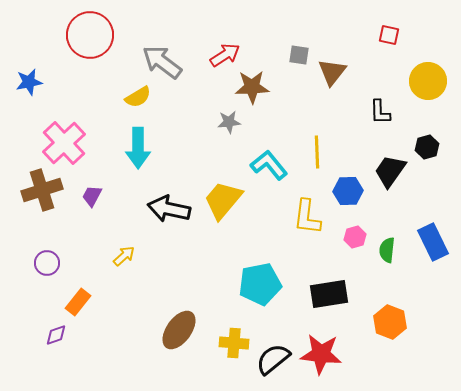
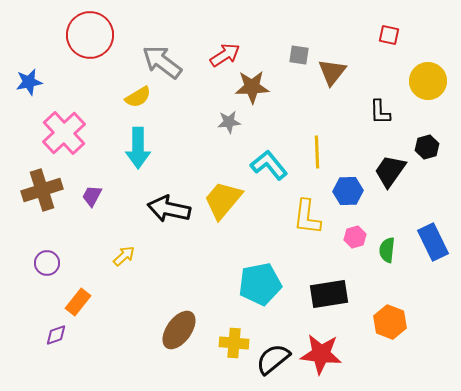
pink cross: moved 10 px up
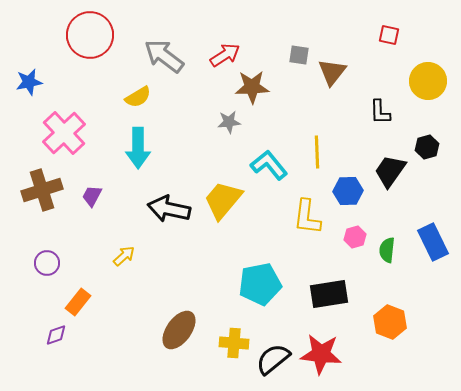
gray arrow: moved 2 px right, 6 px up
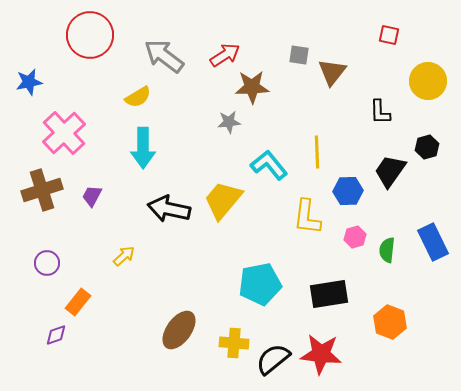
cyan arrow: moved 5 px right
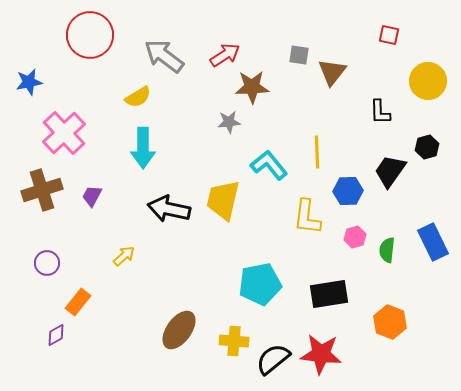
yellow trapezoid: rotated 27 degrees counterclockwise
purple diamond: rotated 10 degrees counterclockwise
yellow cross: moved 2 px up
